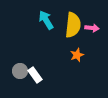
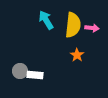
orange star: rotated 16 degrees counterclockwise
white rectangle: rotated 49 degrees counterclockwise
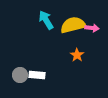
yellow semicircle: rotated 110 degrees counterclockwise
gray circle: moved 4 px down
white rectangle: moved 2 px right
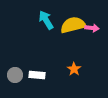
orange star: moved 3 px left, 14 px down
gray circle: moved 5 px left
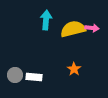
cyan arrow: rotated 36 degrees clockwise
yellow semicircle: moved 4 px down
white rectangle: moved 3 px left, 2 px down
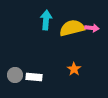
yellow semicircle: moved 1 px left, 1 px up
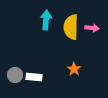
yellow semicircle: moved 1 px left, 1 px up; rotated 75 degrees counterclockwise
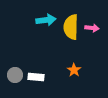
cyan arrow: rotated 78 degrees clockwise
orange star: moved 1 px down
white rectangle: moved 2 px right
